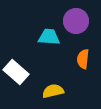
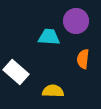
yellow semicircle: rotated 15 degrees clockwise
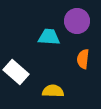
purple circle: moved 1 px right
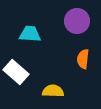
cyan trapezoid: moved 19 px left, 3 px up
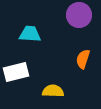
purple circle: moved 2 px right, 6 px up
orange semicircle: rotated 12 degrees clockwise
white rectangle: rotated 55 degrees counterclockwise
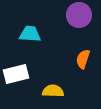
white rectangle: moved 2 px down
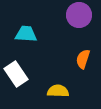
cyan trapezoid: moved 4 px left
white rectangle: rotated 70 degrees clockwise
yellow semicircle: moved 5 px right
